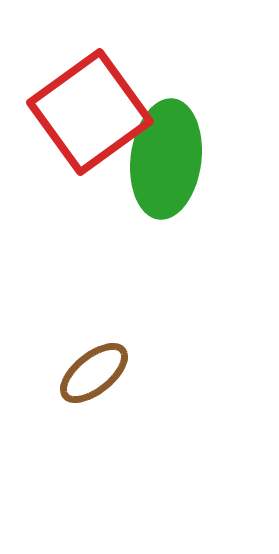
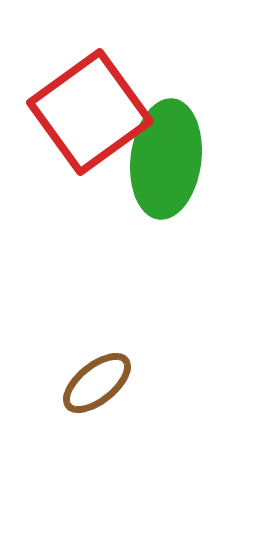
brown ellipse: moved 3 px right, 10 px down
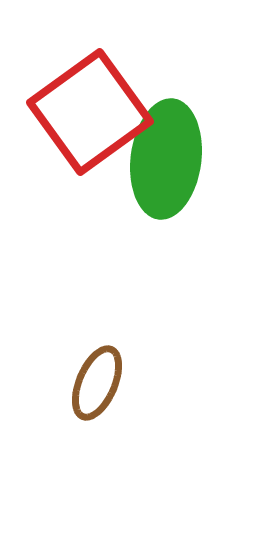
brown ellipse: rotated 28 degrees counterclockwise
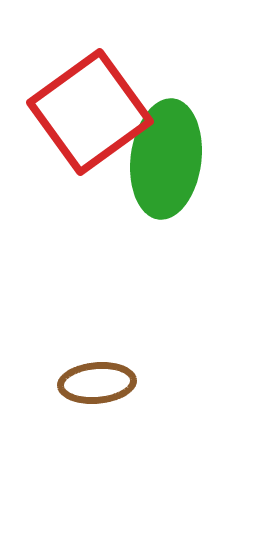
brown ellipse: rotated 62 degrees clockwise
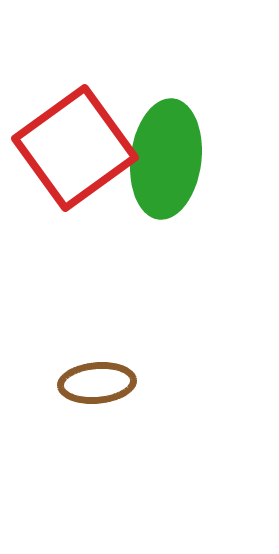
red square: moved 15 px left, 36 px down
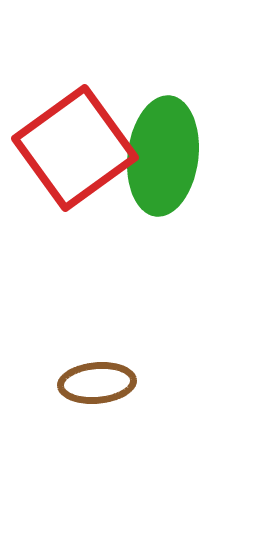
green ellipse: moved 3 px left, 3 px up
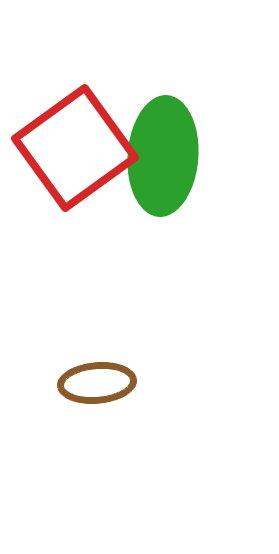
green ellipse: rotated 3 degrees counterclockwise
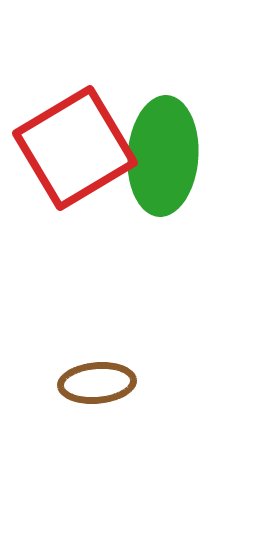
red square: rotated 5 degrees clockwise
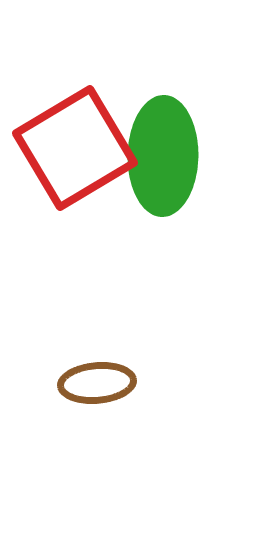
green ellipse: rotated 3 degrees counterclockwise
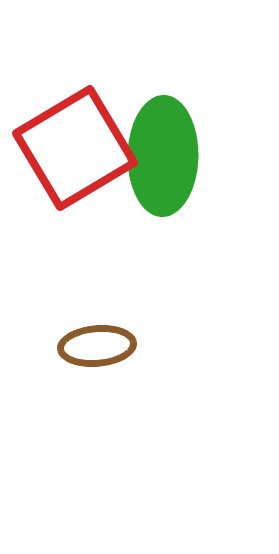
brown ellipse: moved 37 px up
